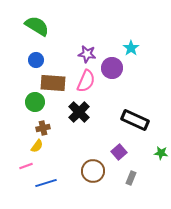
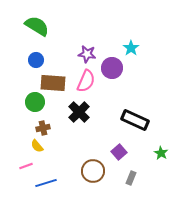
yellow semicircle: rotated 104 degrees clockwise
green star: rotated 24 degrees clockwise
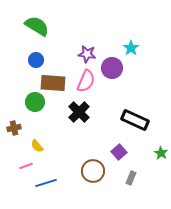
brown cross: moved 29 px left
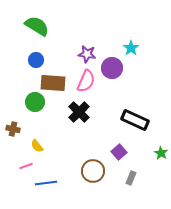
brown cross: moved 1 px left, 1 px down; rotated 24 degrees clockwise
blue line: rotated 10 degrees clockwise
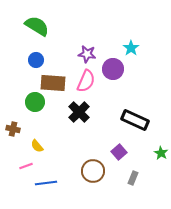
purple circle: moved 1 px right, 1 px down
gray rectangle: moved 2 px right
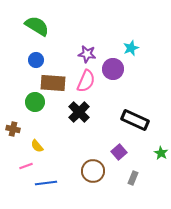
cyan star: rotated 14 degrees clockwise
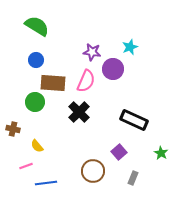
cyan star: moved 1 px left, 1 px up
purple star: moved 5 px right, 2 px up
black rectangle: moved 1 px left
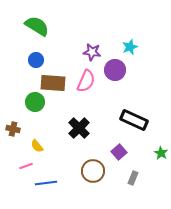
purple circle: moved 2 px right, 1 px down
black cross: moved 16 px down
